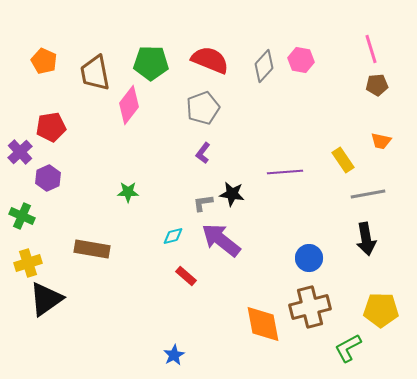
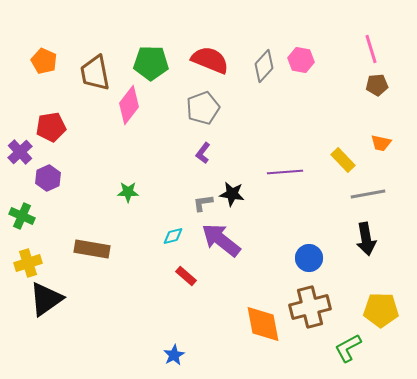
orange trapezoid: moved 2 px down
yellow rectangle: rotated 10 degrees counterclockwise
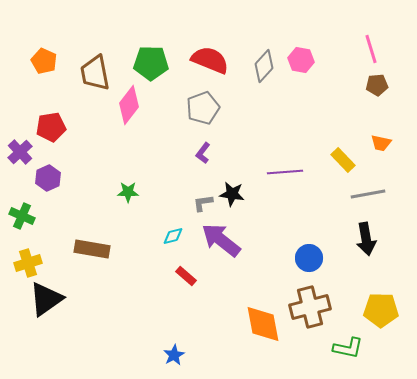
green L-shape: rotated 140 degrees counterclockwise
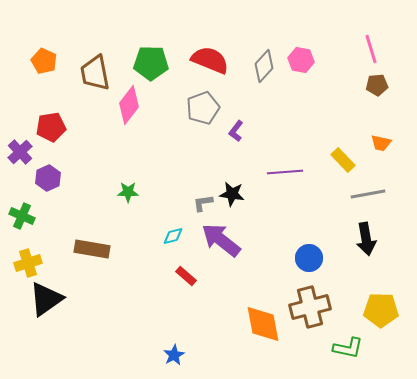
purple L-shape: moved 33 px right, 22 px up
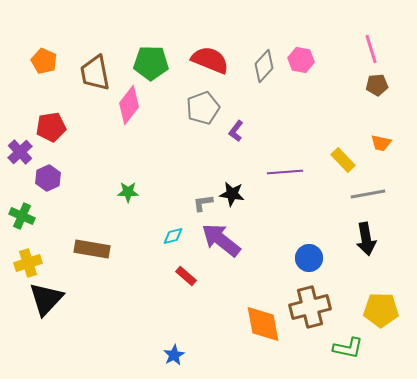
black triangle: rotated 12 degrees counterclockwise
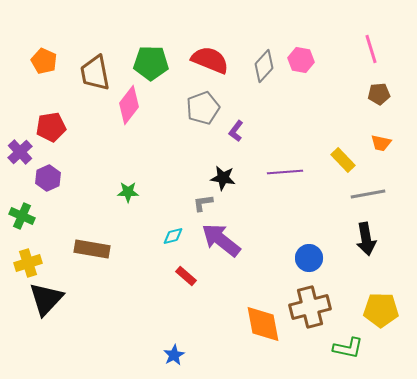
brown pentagon: moved 2 px right, 9 px down
black star: moved 9 px left, 16 px up
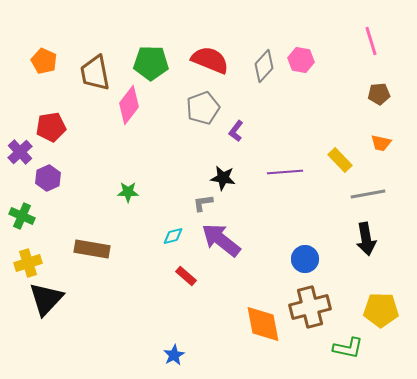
pink line: moved 8 px up
yellow rectangle: moved 3 px left
blue circle: moved 4 px left, 1 px down
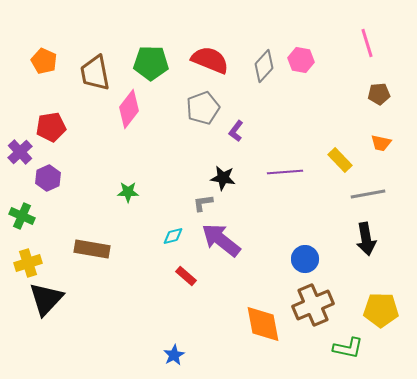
pink line: moved 4 px left, 2 px down
pink diamond: moved 4 px down
brown cross: moved 3 px right, 2 px up; rotated 9 degrees counterclockwise
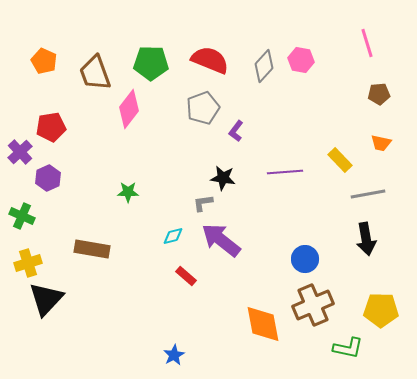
brown trapezoid: rotated 9 degrees counterclockwise
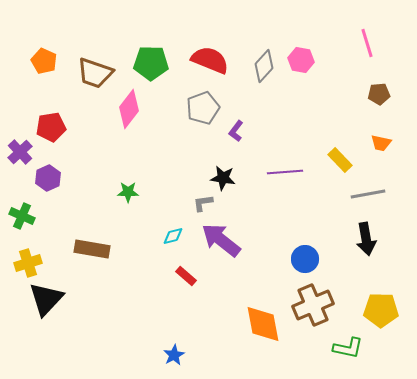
brown trapezoid: rotated 51 degrees counterclockwise
